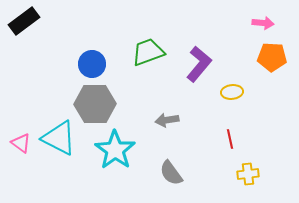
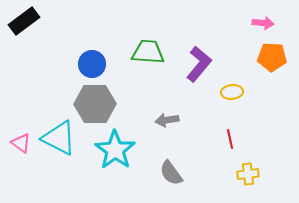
green trapezoid: rotated 24 degrees clockwise
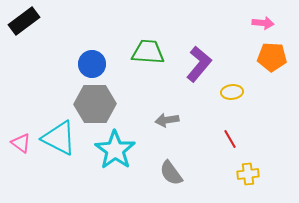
red line: rotated 18 degrees counterclockwise
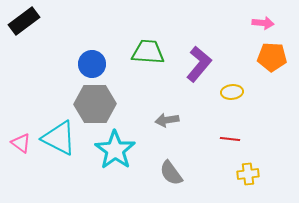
red line: rotated 54 degrees counterclockwise
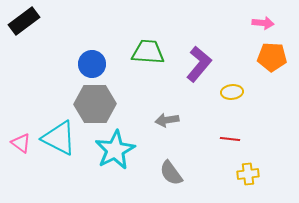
cyan star: rotated 9 degrees clockwise
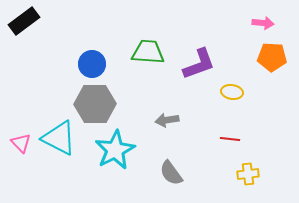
purple L-shape: rotated 30 degrees clockwise
yellow ellipse: rotated 15 degrees clockwise
pink triangle: rotated 10 degrees clockwise
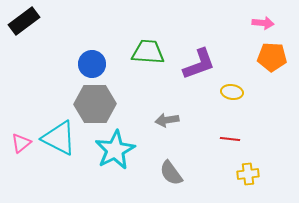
pink triangle: rotated 35 degrees clockwise
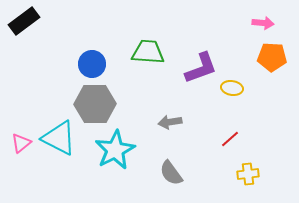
purple L-shape: moved 2 px right, 4 px down
yellow ellipse: moved 4 px up
gray arrow: moved 3 px right, 2 px down
red line: rotated 48 degrees counterclockwise
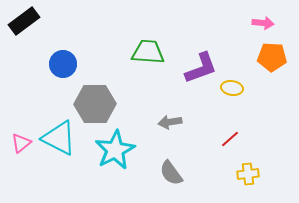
blue circle: moved 29 px left
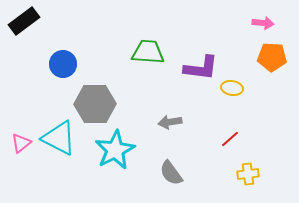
purple L-shape: rotated 27 degrees clockwise
